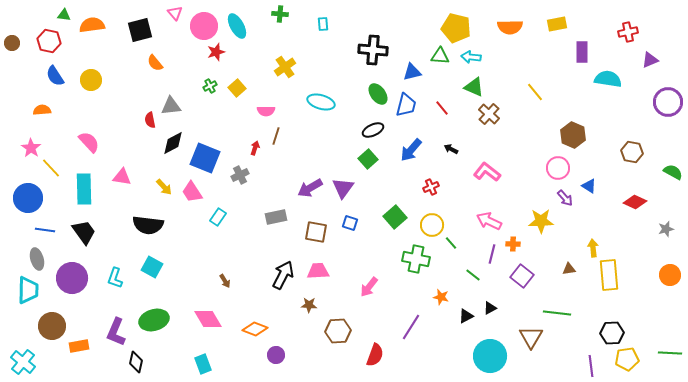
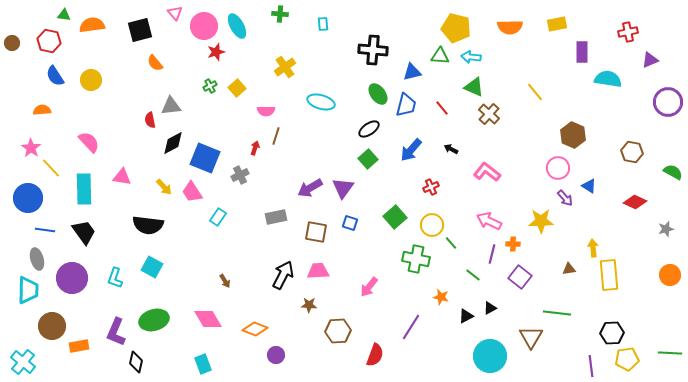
black ellipse at (373, 130): moved 4 px left, 1 px up; rotated 10 degrees counterclockwise
purple square at (522, 276): moved 2 px left, 1 px down
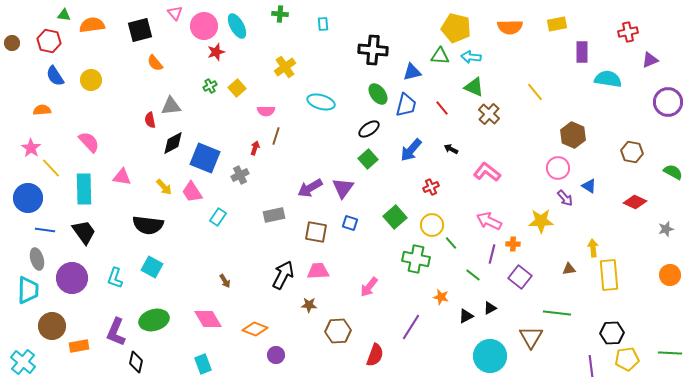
gray rectangle at (276, 217): moved 2 px left, 2 px up
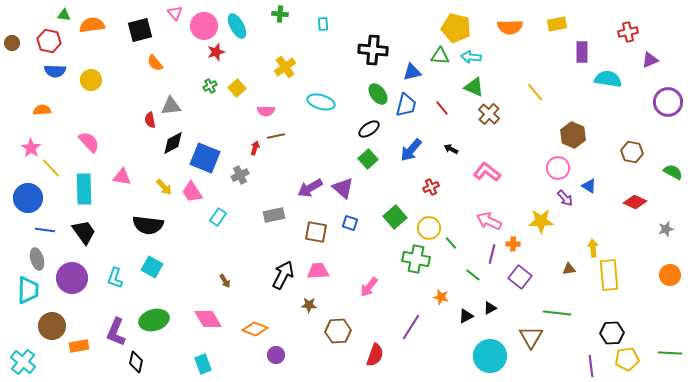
blue semicircle at (55, 76): moved 5 px up; rotated 55 degrees counterclockwise
brown line at (276, 136): rotated 60 degrees clockwise
purple triangle at (343, 188): rotated 25 degrees counterclockwise
yellow circle at (432, 225): moved 3 px left, 3 px down
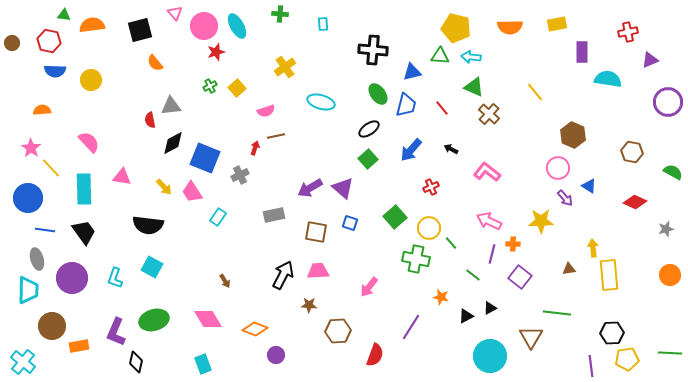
pink semicircle at (266, 111): rotated 18 degrees counterclockwise
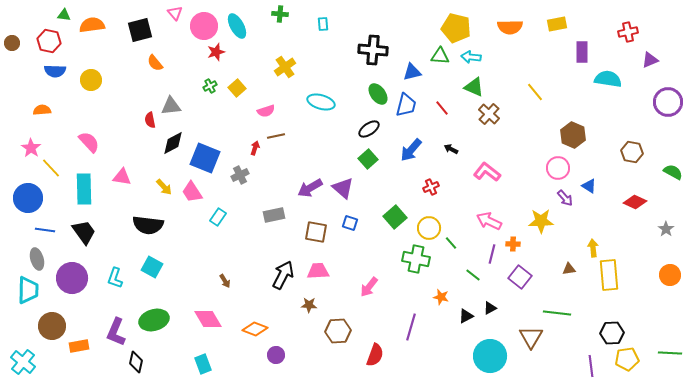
gray star at (666, 229): rotated 21 degrees counterclockwise
purple line at (411, 327): rotated 16 degrees counterclockwise
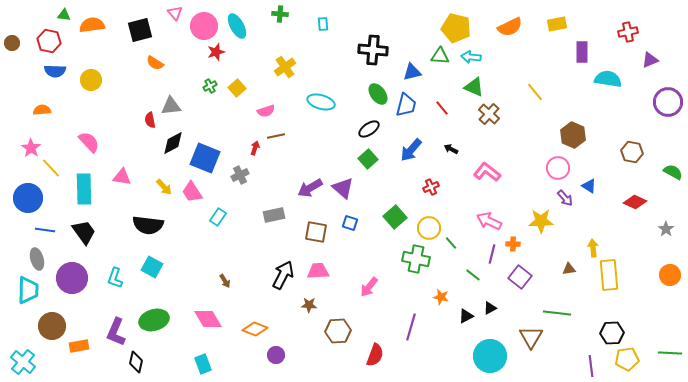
orange semicircle at (510, 27): rotated 25 degrees counterclockwise
orange semicircle at (155, 63): rotated 18 degrees counterclockwise
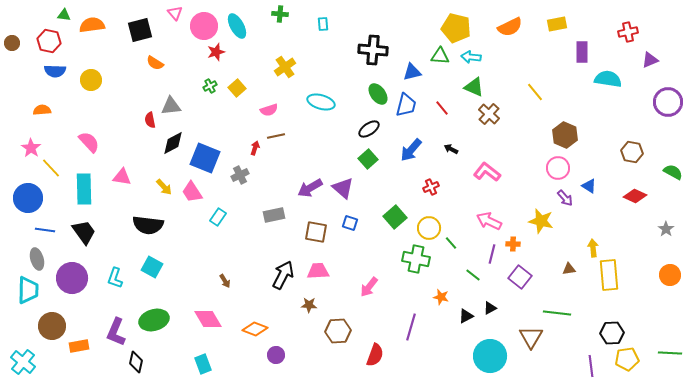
pink semicircle at (266, 111): moved 3 px right, 1 px up
brown hexagon at (573, 135): moved 8 px left
red diamond at (635, 202): moved 6 px up
yellow star at (541, 221): rotated 15 degrees clockwise
